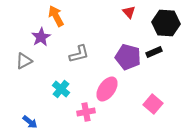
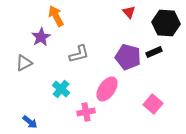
gray triangle: moved 2 px down
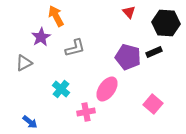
gray L-shape: moved 4 px left, 6 px up
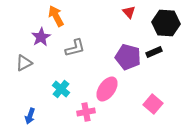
blue arrow: moved 6 px up; rotated 70 degrees clockwise
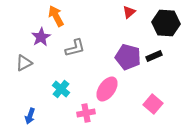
red triangle: rotated 32 degrees clockwise
black rectangle: moved 4 px down
pink cross: moved 1 px down
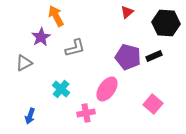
red triangle: moved 2 px left
